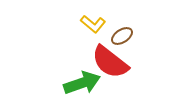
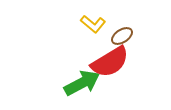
red semicircle: rotated 69 degrees counterclockwise
green arrow: rotated 9 degrees counterclockwise
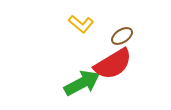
yellow L-shape: moved 12 px left
red semicircle: moved 3 px right, 2 px down
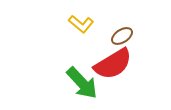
green arrow: rotated 75 degrees clockwise
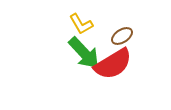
yellow L-shape: rotated 20 degrees clockwise
green arrow: moved 2 px right, 30 px up
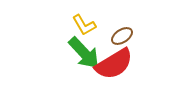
yellow L-shape: moved 3 px right, 1 px down
red semicircle: moved 1 px right
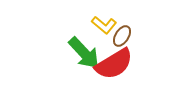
yellow L-shape: moved 20 px right; rotated 20 degrees counterclockwise
brown ellipse: rotated 25 degrees counterclockwise
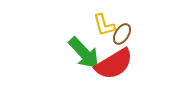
yellow L-shape: rotated 35 degrees clockwise
brown ellipse: moved 2 px up
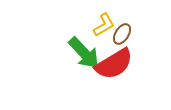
yellow L-shape: rotated 105 degrees counterclockwise
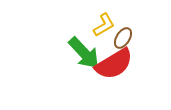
brown ellipse: moved 1 px right, 4 px down
